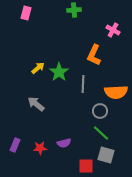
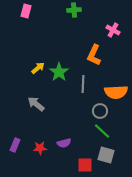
pink rectangle: moved 2 px up
green line: moved 1 px right, 2 px up
red square: moved 1 px left, 1 px up
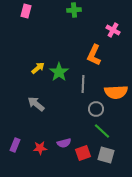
gray circle: moved 4 px left, 2 px up
red square: moved 2 px left, 12 px up; rotated 21 degrees counterclockwise
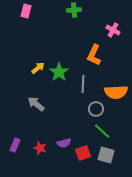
red star: rotated 24 degrees clockwise
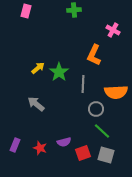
purple semicircle: moved 1 px up
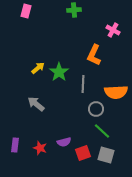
purple rectangle: rotated 16 degrees counterclockwise
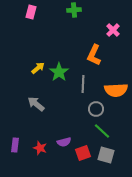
pink rectangle: moved 5 px right, 1 px down
pink cross: rotated 16 degrees clockwise
orange semicircle: moved 2 px up
